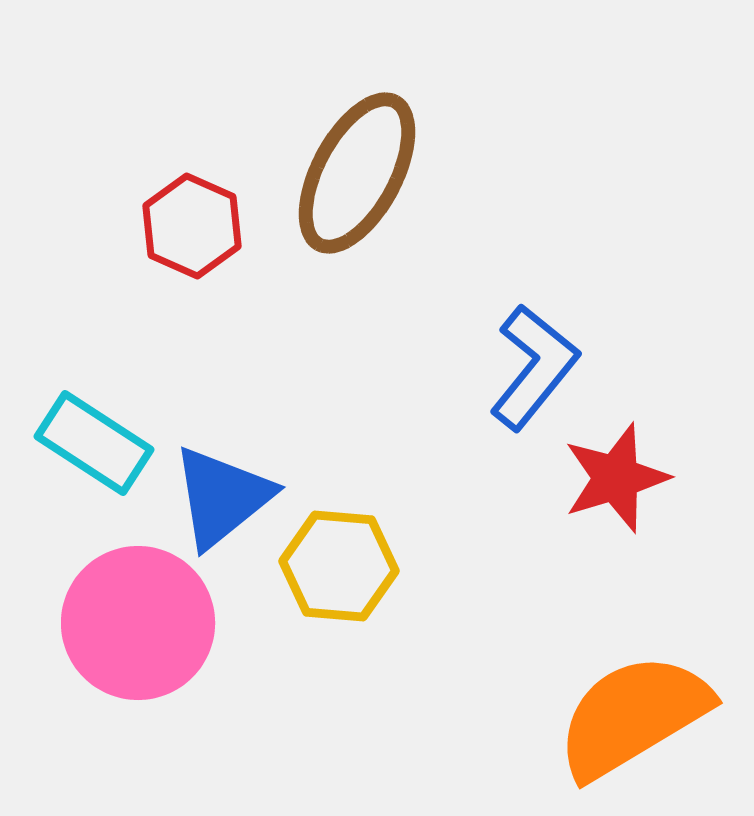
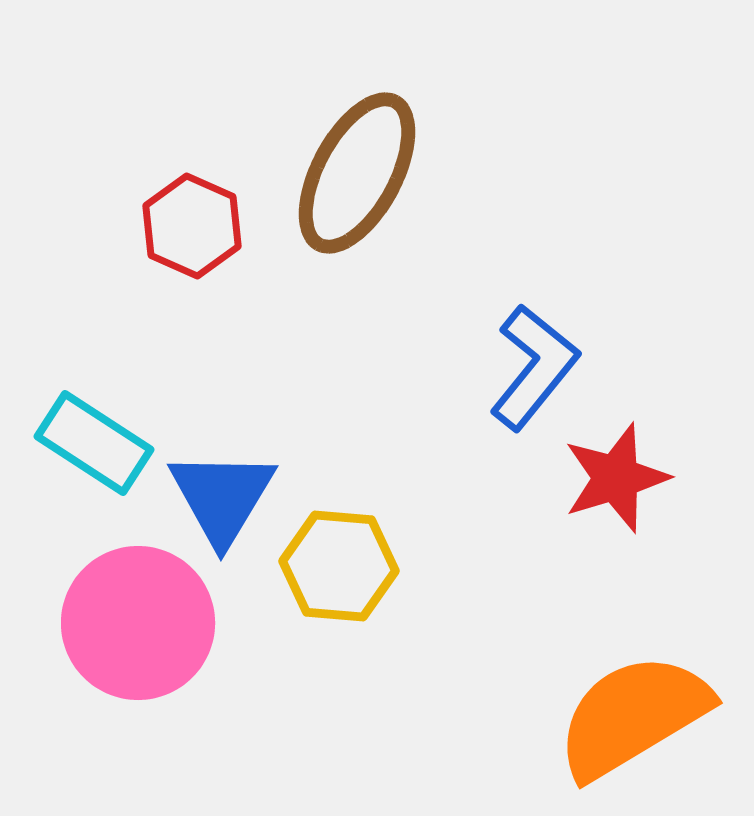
blue triangle: rotated 20 degrees counterclockwise
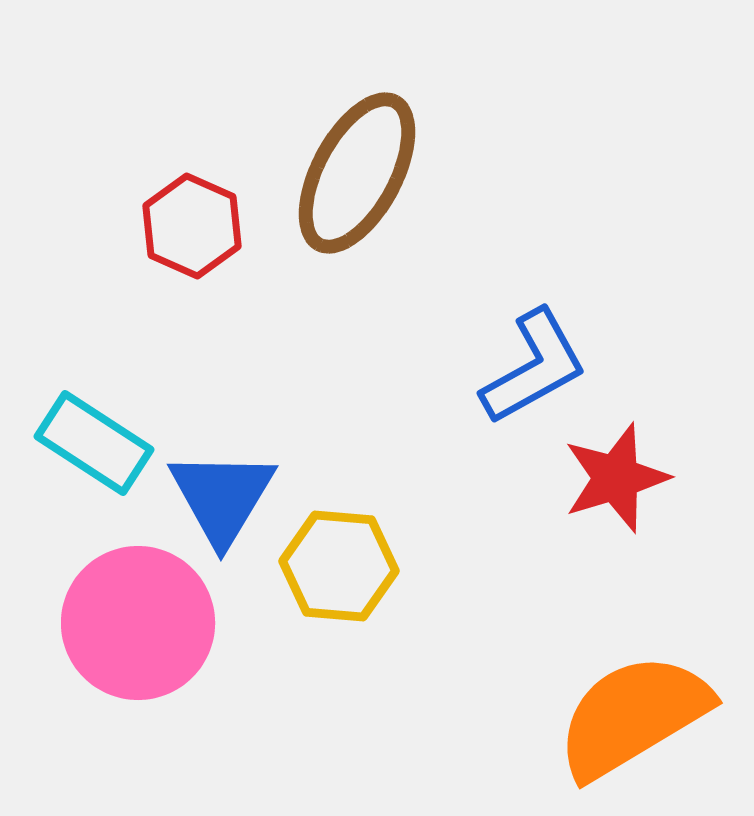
blue L-shape: rotated 22 degrees clockwise
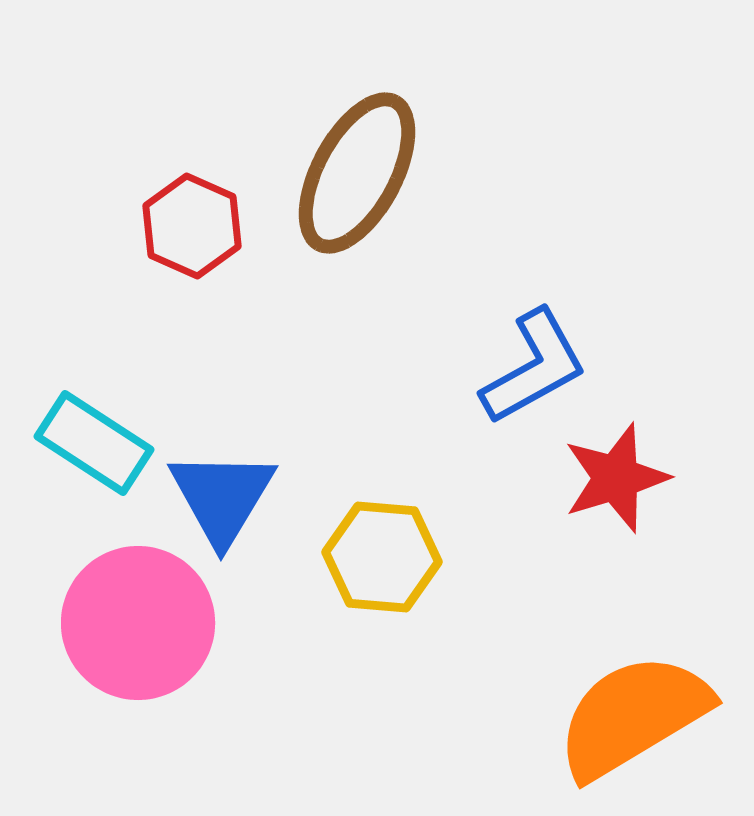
yellow hexagon: moved 43 px right, 9 px up
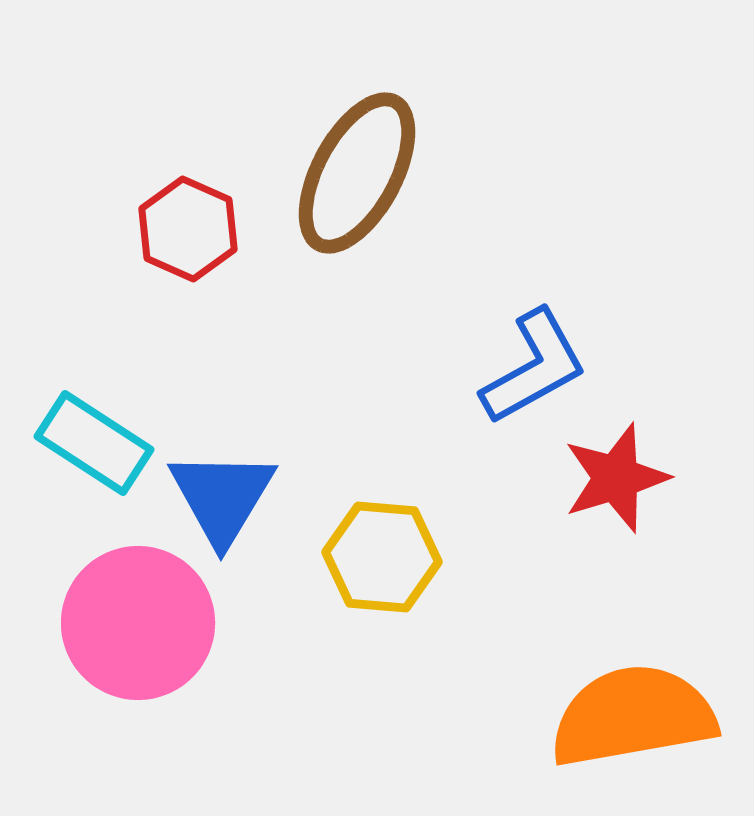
red hexagon: moved 4 px left, 3 px down
orange semicircle: rotated 21 degrees clockwise
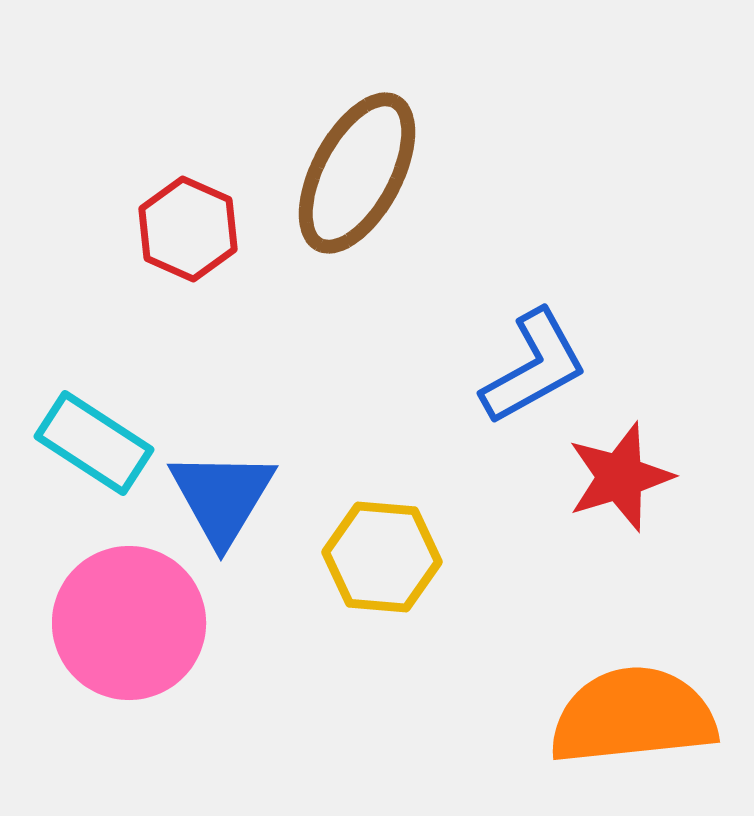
red star: moved 4 px right, 1 px up
pink circle: moved 9 px left
orange semicircle: rotated 4 degrees clockwise
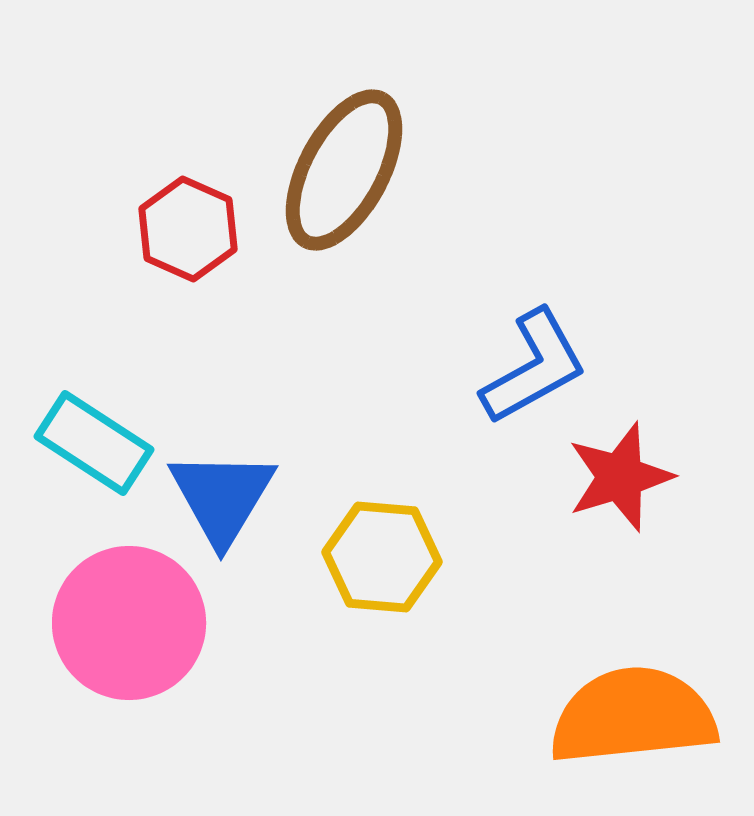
brown ellipse: moved 13 px left, 3 px up
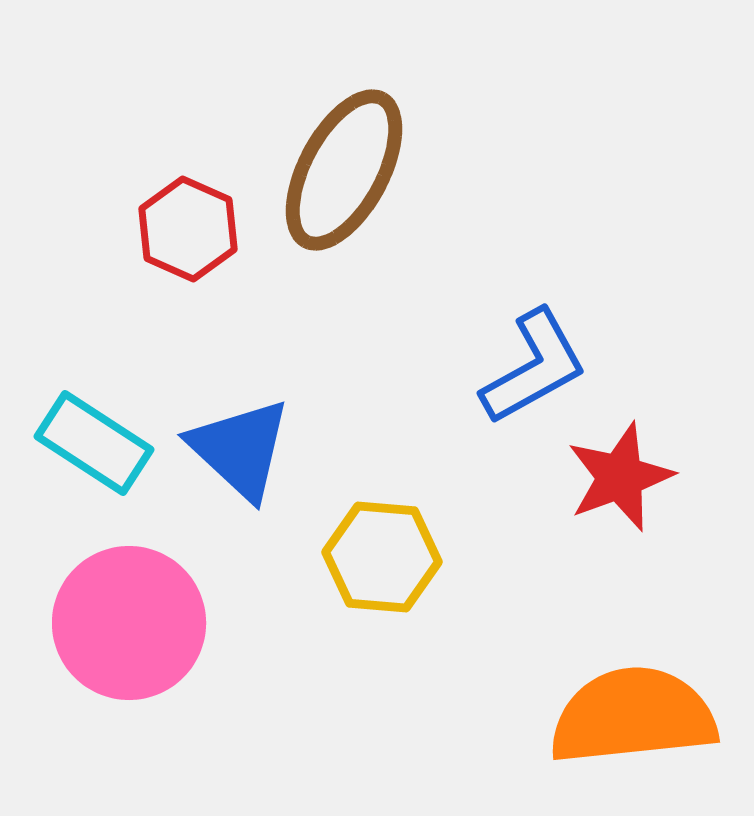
red star: rotated 3 degrees counterclockwise
blue triangle: moved 18 px right, 48 px up; rotated 18 degrees counterclockwise
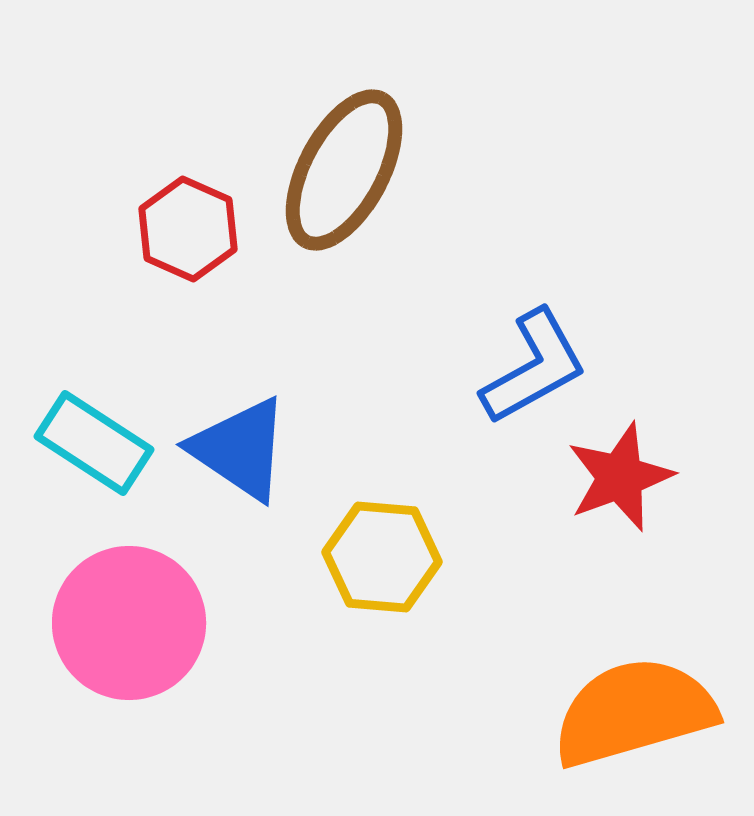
blue triangle: rotated 9 degrees counterclockwise
orange semicircle: moved 1 px right, 4 px up; rotated 10 degrees counterclockwise
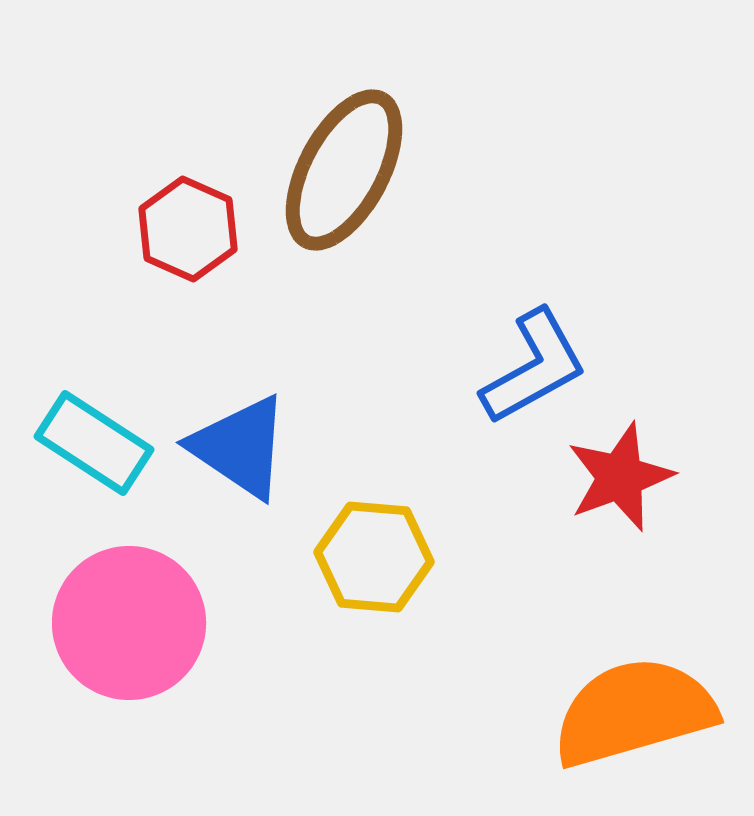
blue triangle: moved 2 px up
yellow hexagon: moved 8 px left
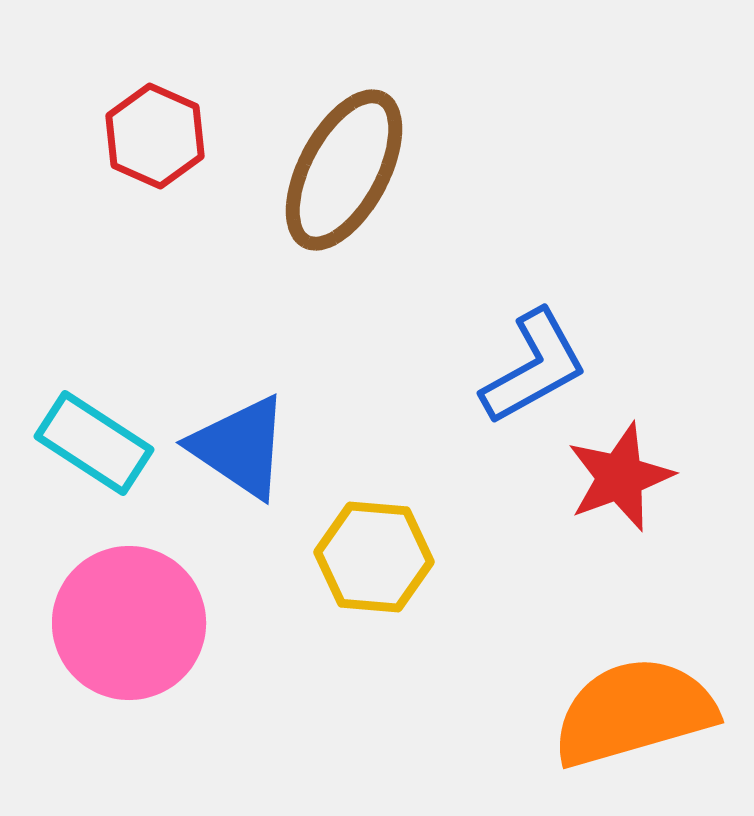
red hexagon: moved 33 px left, 93 px up
